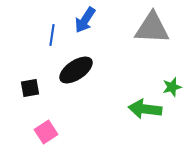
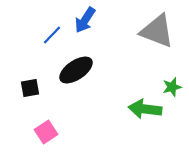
gray triangle: moved 5 px right, 3 px down; rotated 18 degrees clockwise
blue line: rotated 35 degrees clockwise
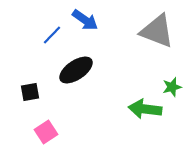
blue arrow: rotated 88 degrees counterclockwise
black square: moved 4 px down
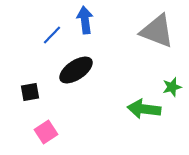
blue arrow: rotated 132 degrees counterclockwise
green arrow: moved 1 px left
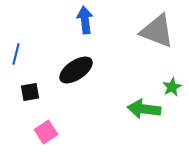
blue line: moved 36 px left, 19 px down; rotated 30 degrees counterclockwise
green star: rotated 12 degrees counterclockwise
